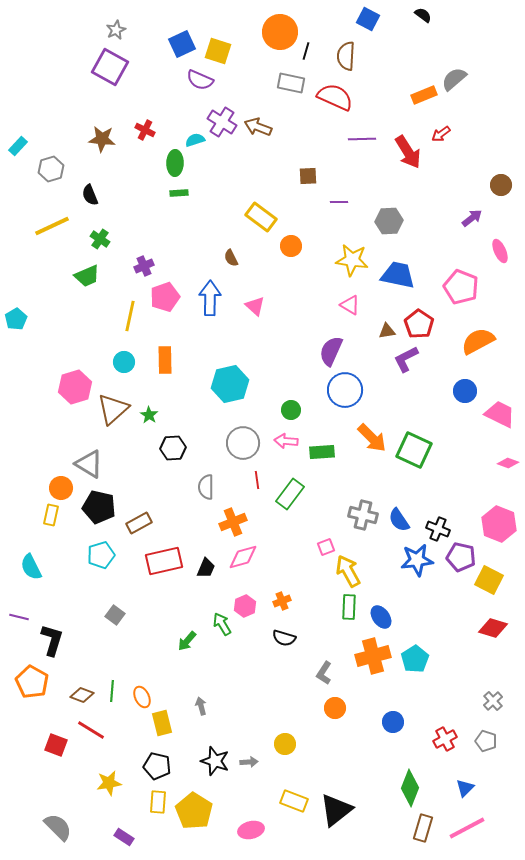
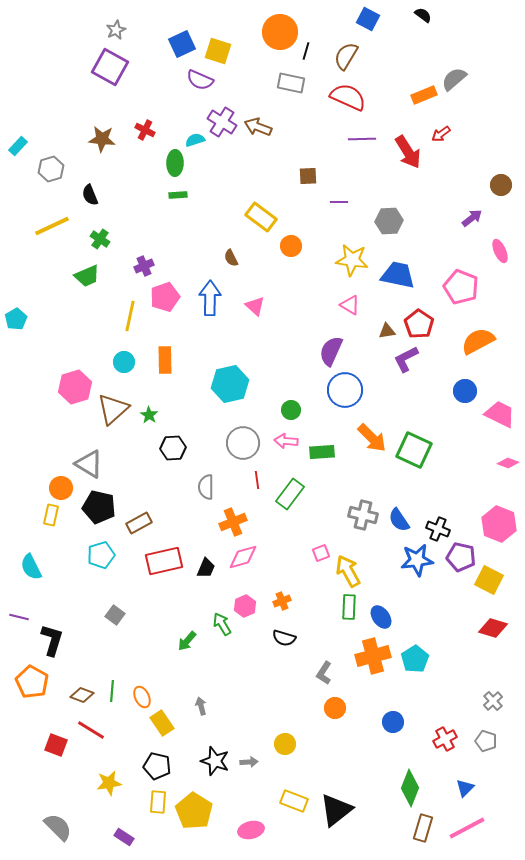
brown semicircle at (346, 56): rotated 28 degrees clockwise
red semicircle at (335, 97): moved 13 px right
green rectangle at (179, 193): moved 1 px left, 2 px down
pink square at (326, 547): moved 5 px left, 6 px down
yellow rectangle at (162, 723): rotated 20 degrees counterclockwise
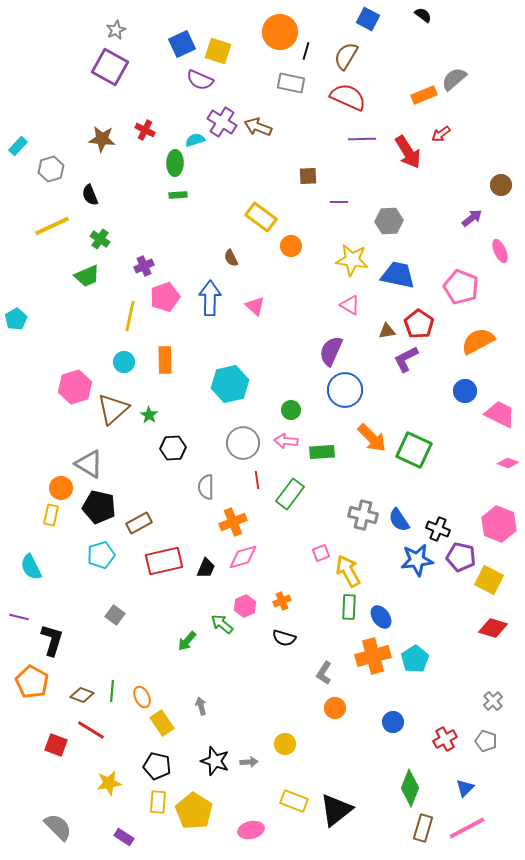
green arrow at (222, 624): rotated 20 degrees counterclockwise
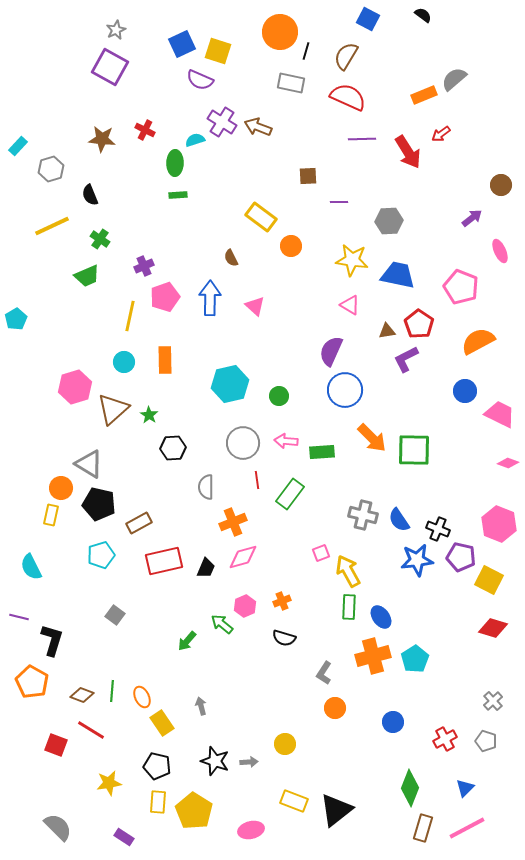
green circle at (291, 410): moved 12 px left, 14 px up
green square at (414, 450): rotated 24 degrees counterclockwise
black pentagon at (99, 507): moved 3 px up
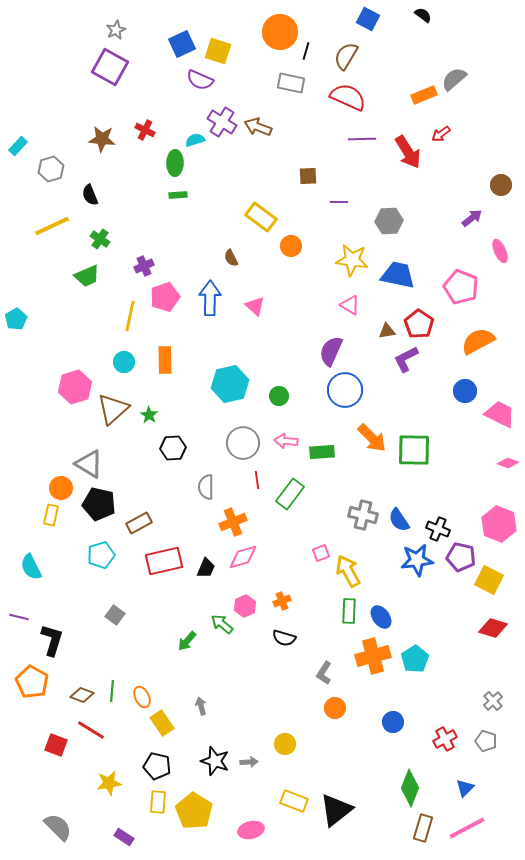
green rectangle at (349, 607): moved 4 px down
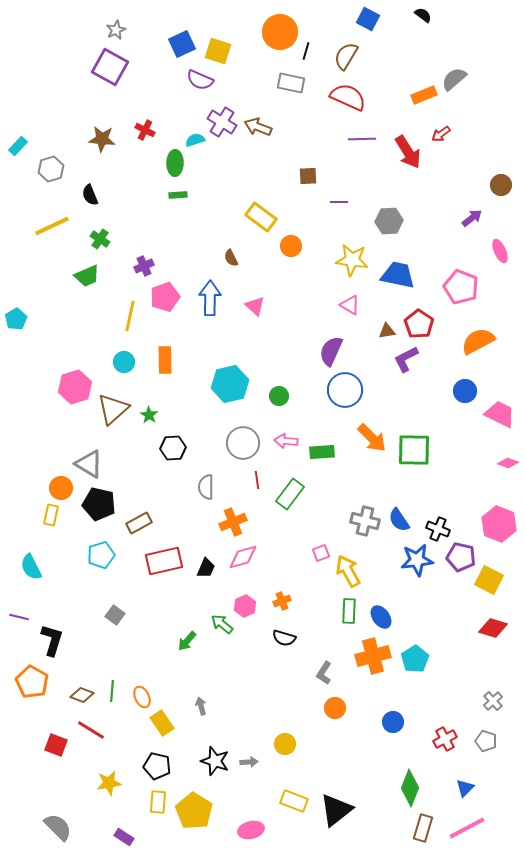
gray cross at (363, 515): moved 2 px right, 6 px down
